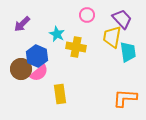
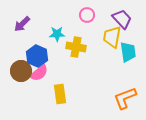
cyan star: rotated 28 degrees counterclockwise
brown circle: moved 2 px down
orange L-shape: rotated 25 degrees counterclockwise
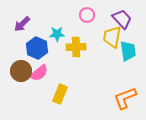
yellow cross: rotated 12 degrees counterclockwise
cyan trapezoid: moved 1 px up
blue hexagon: moved 8 px up
yellow rectangle: rotated 30 degrees clockwise
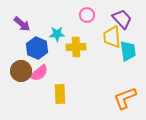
purple arrow: rotated 96 degrees counterclockwise
yellow trapezoid: rotated 15 degrees counterclockwise
yellow rectangle: rotated 24 degrees counterclockwise
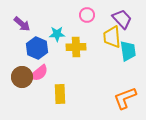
brown circle: moved 1 px right, 6 px down
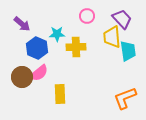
pink circle: moved 1 px down
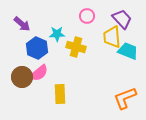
yellow cross: rotated 18 degrees clockwise
cyan trapezoid: rotated 60 degrees counterclockwise
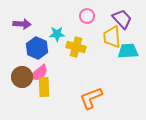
purple arrow: rotated 36 degrees counterclockwise
cyan trapezoid: rotated 25 degrees counterclockwise
yellow rectangle: moved 16 px left, 7 px up
orange L-shape: moved 34 px left
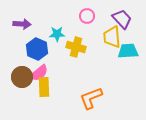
blue hexagon: moved 1 px down
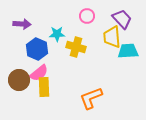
brown circle: moved 3 px left, 3 px down
